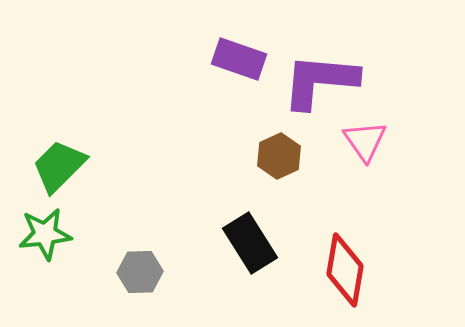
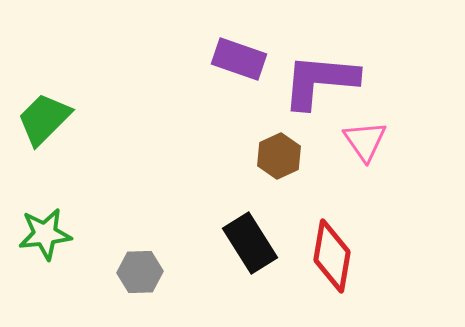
green trapezoid: moved 15 px left, 47 px up
red diamond: moved 13 px left, 14 px up
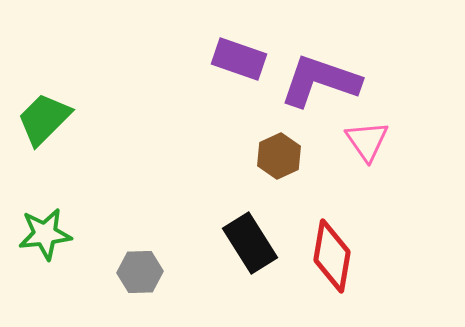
purple L-shape: rotated 14 degrees clockwise
pink triangle: moved 2 px right
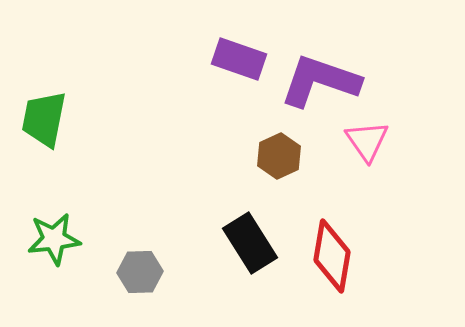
green trapezoid: rotated 34 degrees counterclockwise
green star: moved 9 px right, 5 px down
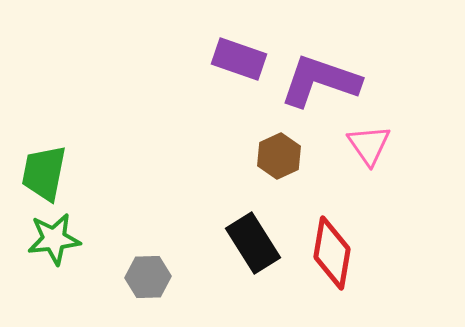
green trapezoid: moved 54 px down
pink triangle: moved 2 px right, 4 px down
black rectangle: moved 3 px right
red diamond: moved 3 px up
gray hexagon: moved 8 px right, 5 px down
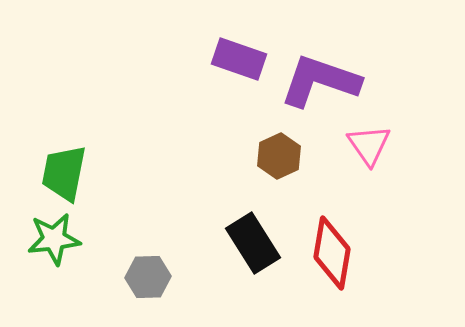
green trapezoid: moved 20 px right
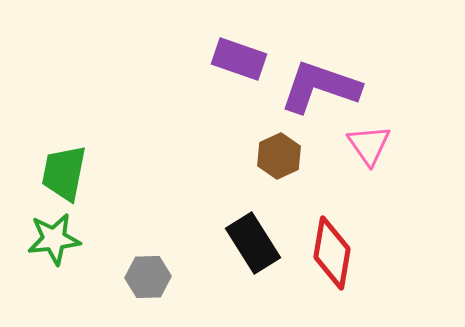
purple L-shape: moved 6 px down
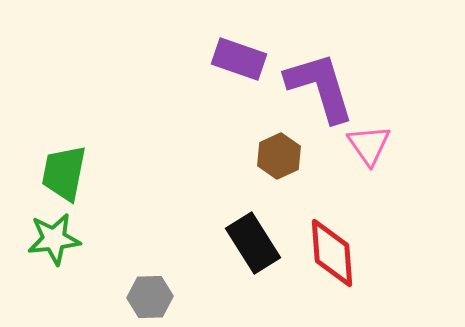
purple L-shape: rotated 54 degrees clockwise
red diamond: rotated 14 degrees counterclockwise
gray hexagon: moved 2 px right, 20 px down
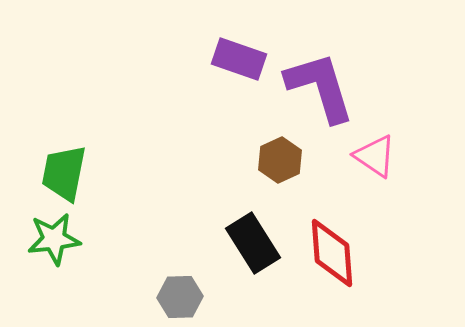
pink triangle: moved 6 px right, 11 px down; rotated 21 degrees counterclockwise
brown hexagon: moved 1 px right, 4 px down
gray hexagon: moved 30 px right
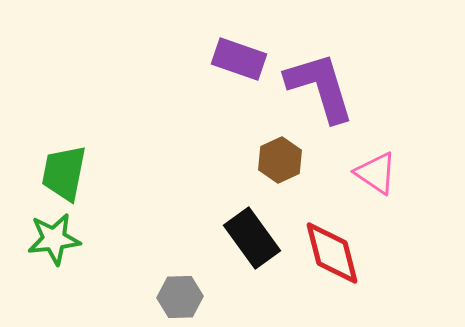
pink triangle: moved 1 px right, 17 px down
black rectangle: moved 1 px left, 5 px up; rotated 4 degrees counterclockwise
red diamond: rotated 10 degrees counterclockwise
